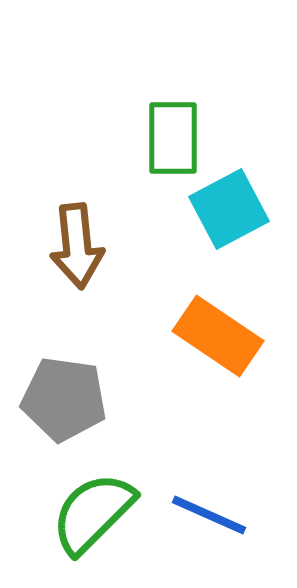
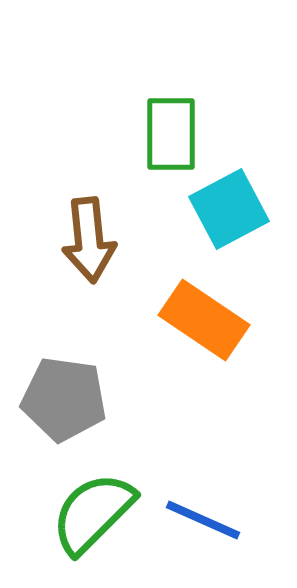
green rectangle: moved 2 px left, 4 px up
brown arrow: moved 12 px right, 6 px up
orange rectangle: moved 14 px left, 16 px up
blue line: moved 6 px left, 5 px down
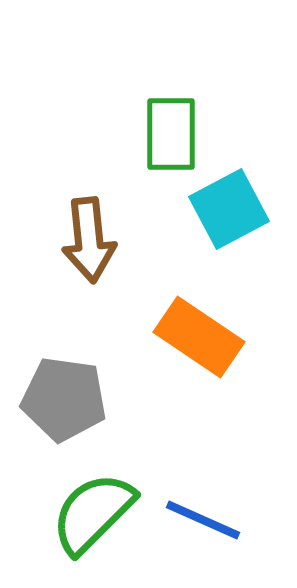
orange rectangle: moved 5 px left, 17 px down
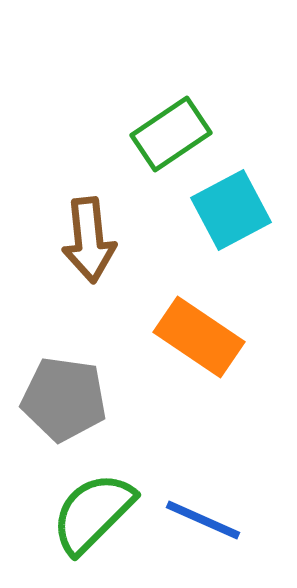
green rectangle: rotated 56 degrees clockwise
cyan square: moved 2 px right, 1 px down
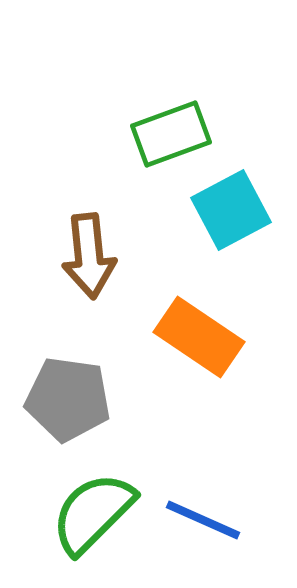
green rectangle: rotated 14 degrees clockwise
brown arrow: moved 16 px down
gray pentagon: moved 4 px right
